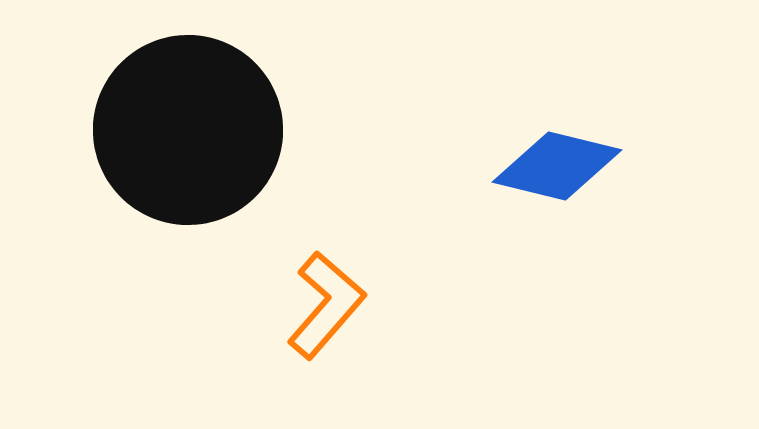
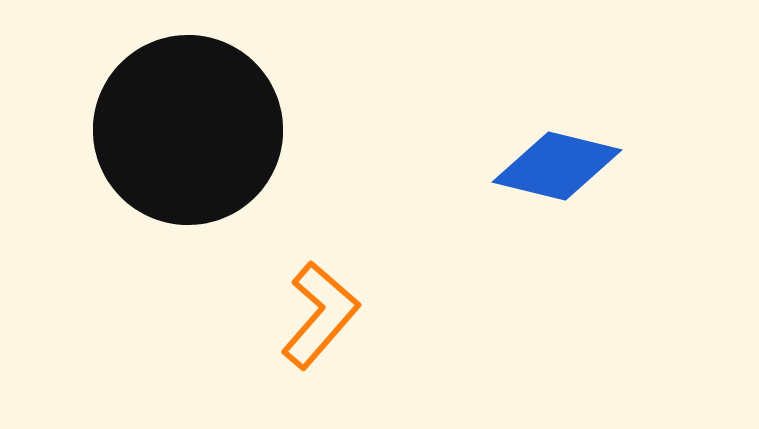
orange L-shape: moved 6 px left, 10 px down
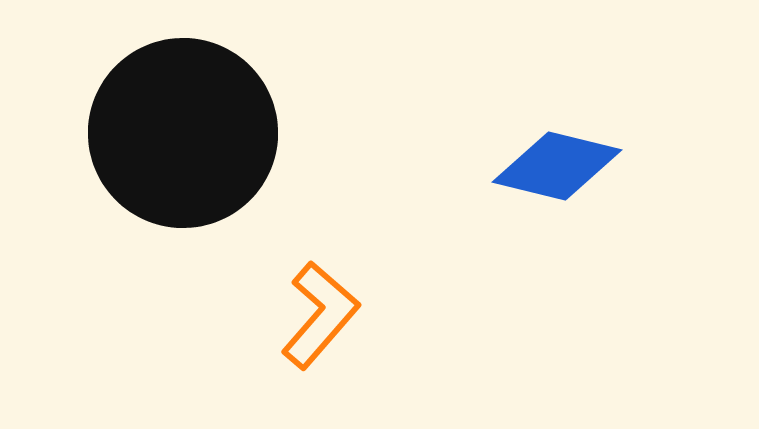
black circle: moved 5 px left, 3 px down
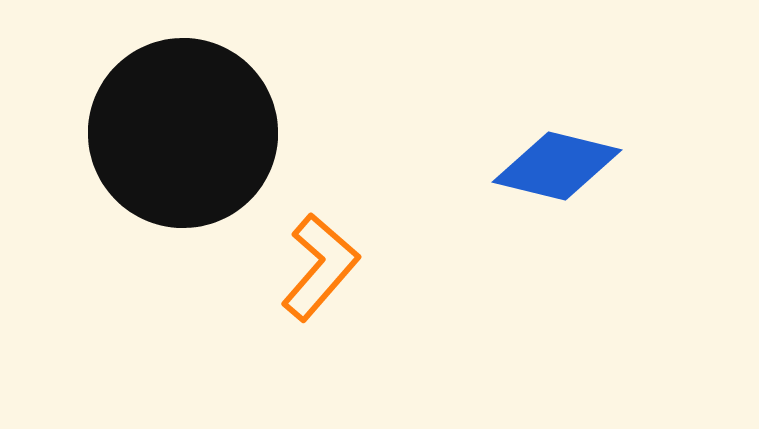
orange L-shape: moved 48 px up
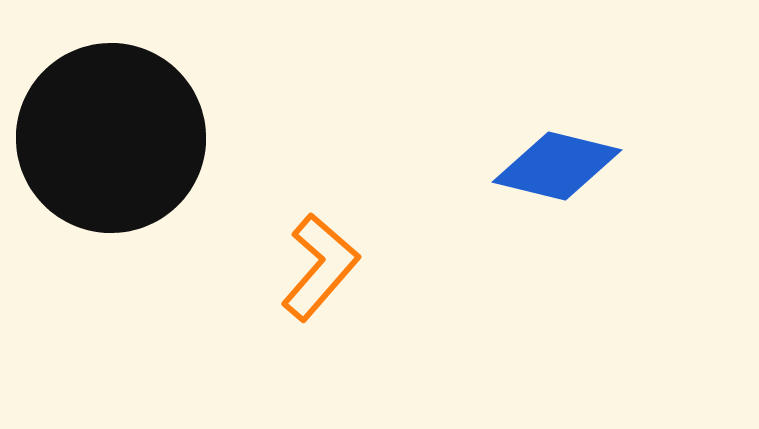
black circle: moved 72 px left, 5 px down
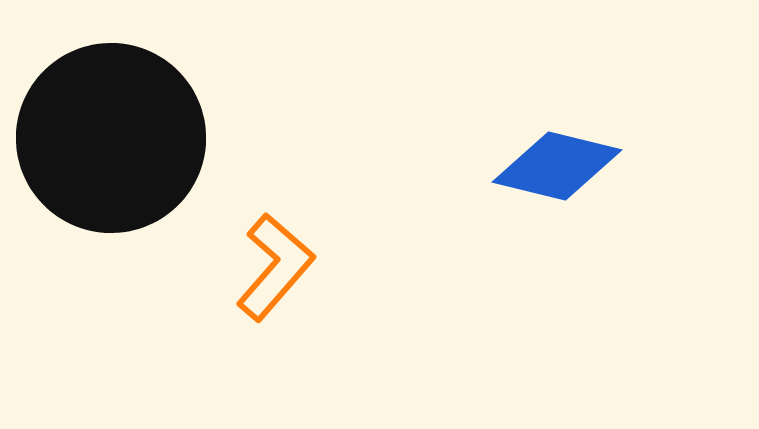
orange L-shape: moved 45 px left
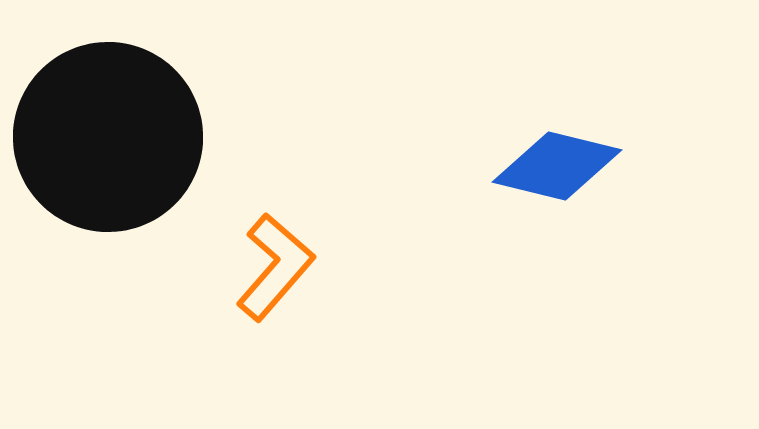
black circle: moved 3 px left, 1 px up
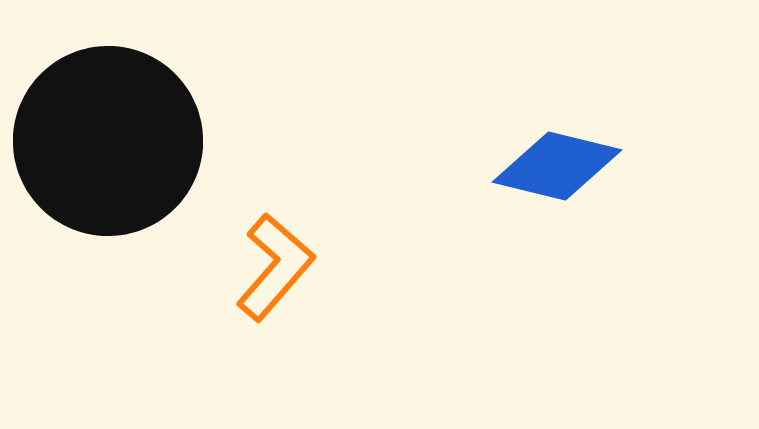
black circle: moved 4 px down
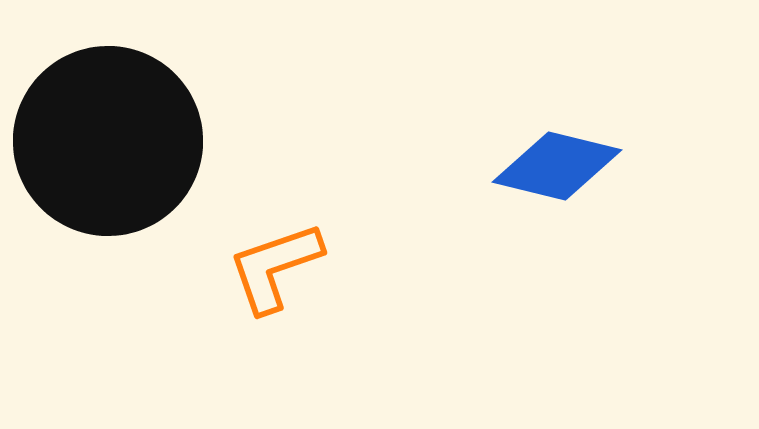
orange L-shape: rotated 150 degrees counterclockwise
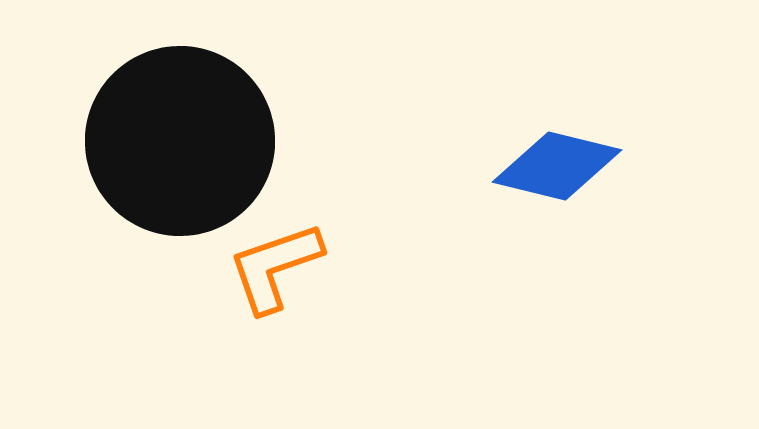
black circle: moved 72 px right
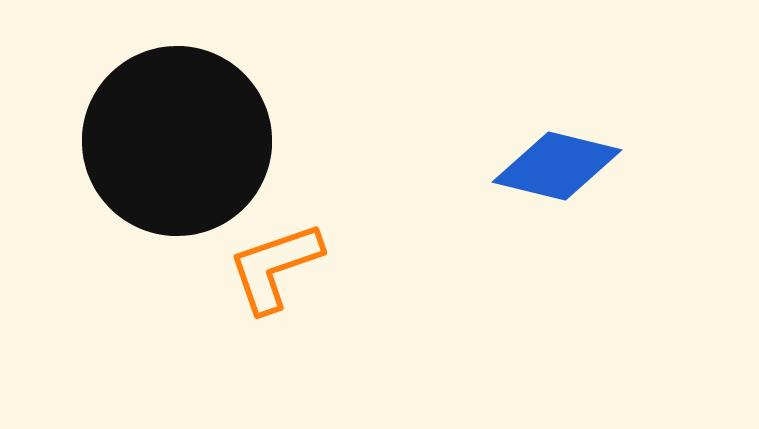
black circle: moved 3 px left
